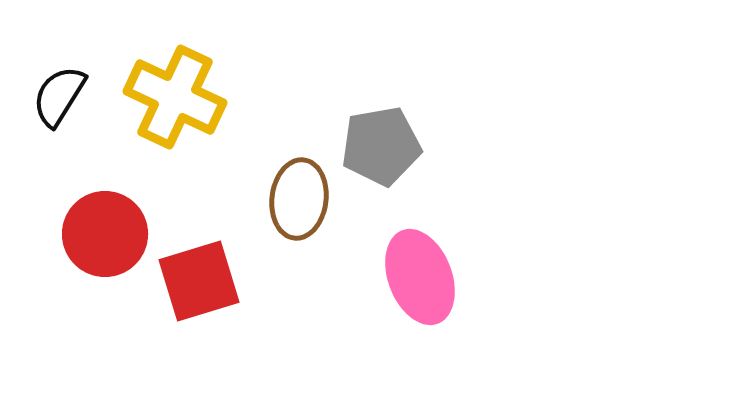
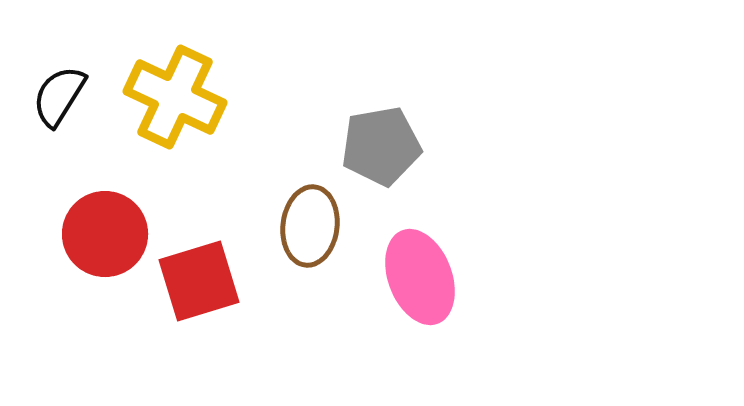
brown ellipse: moved 11 px right, 27 px down
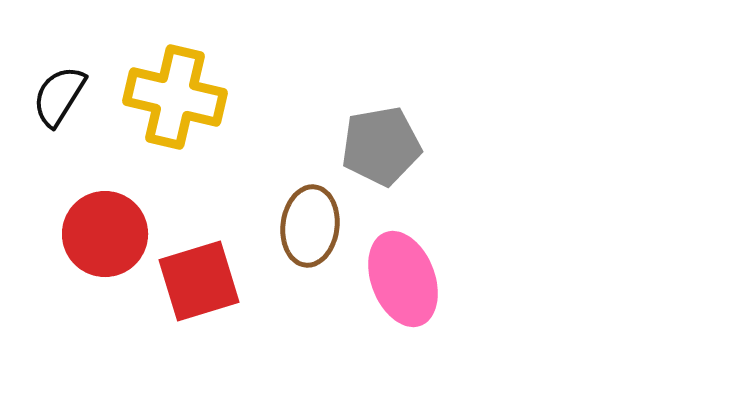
yellow cross: rotated 12 degrees counterclockwise
pink ellipse: moved 17 px left, 2 px down
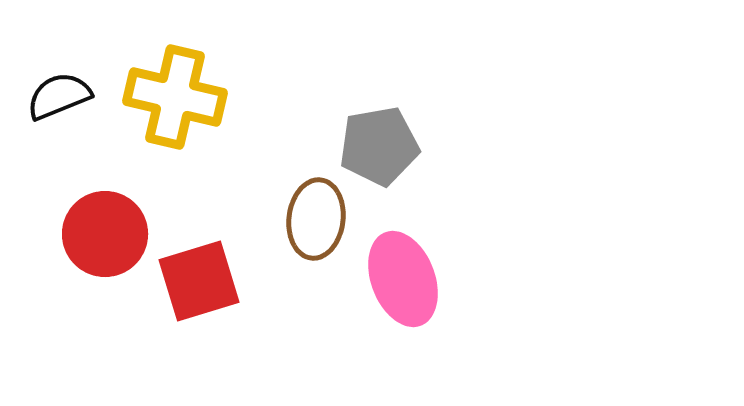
black semicircle: rotated 36 degrees clockwise
gray pentagon: moved 2 px left
brown ellipse: moved 6 px right, 7 px up
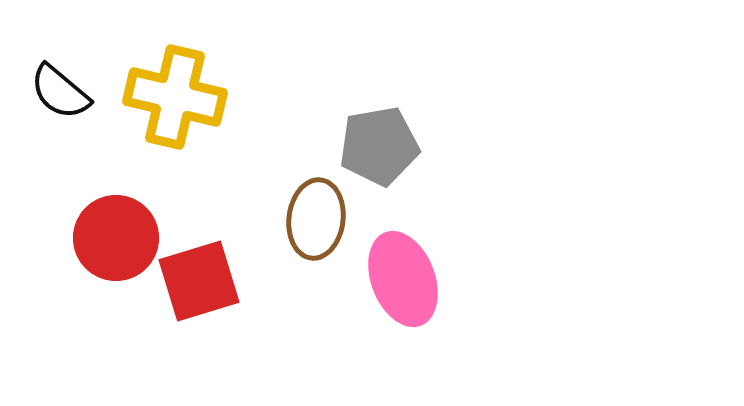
black semicircle: moved 1 px right, 4 px up; rotated 118 degrees counterclockwise
red circle: moved 11 px right, 4 px down
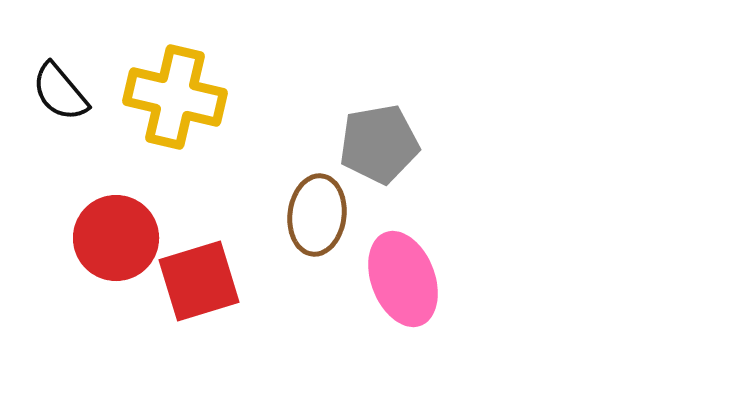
black semicircle: rotated 10 degrees clockwise
gray pentagon: moved 2 px up
brown ellipse: moved 1 px right, 4 px up
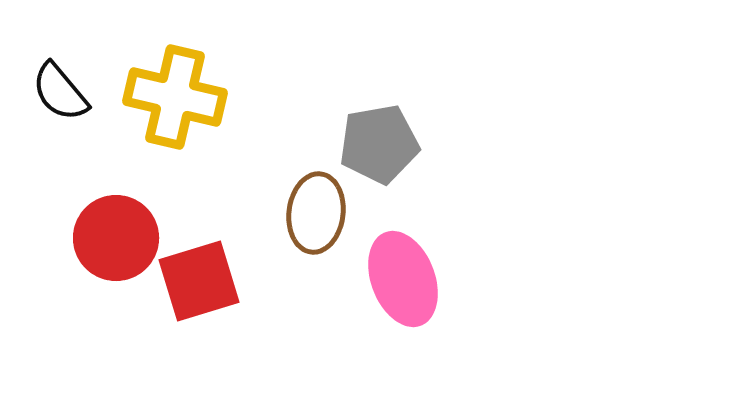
brown ellipse: moved 1 px left, 2 px up
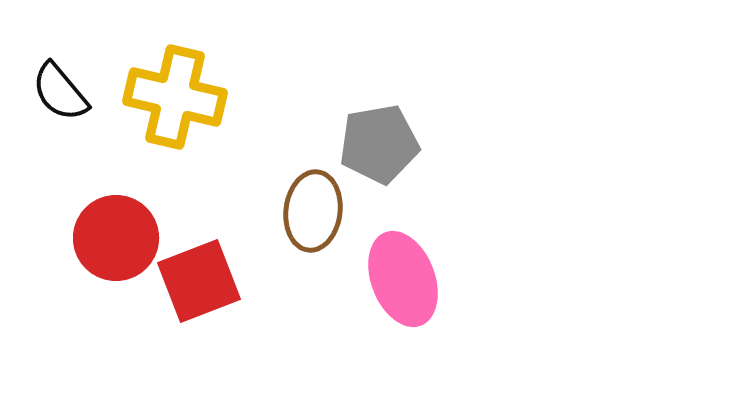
brown ellipse: moved 3 px left, 2 px up
red square: rotated 4 degrees counterclockwise
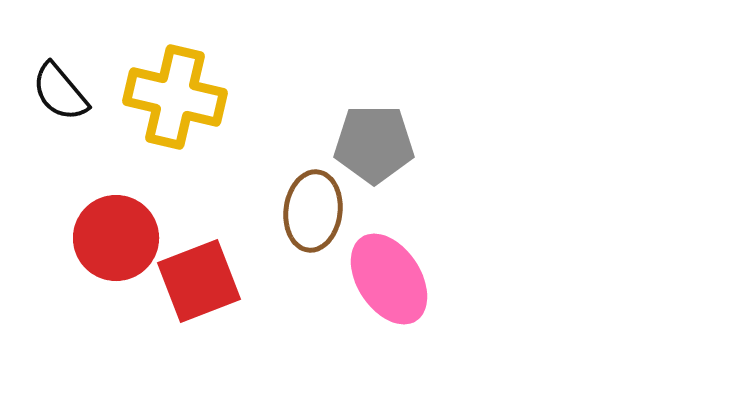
gray pentagon: moved 5 px left; rotated 10 degrees clockwise
pink ellipse: moved 14 px left; rotated 12 degrees counterclockwise
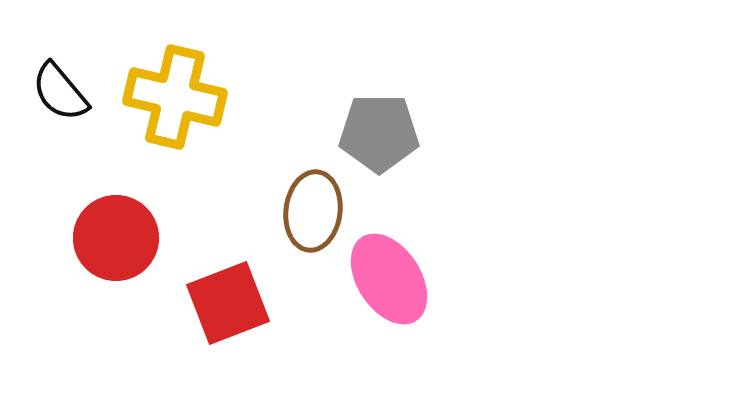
gray pentagon: moved 5 px right, 11 px up
red square: moved 29 px right, 22 px down
